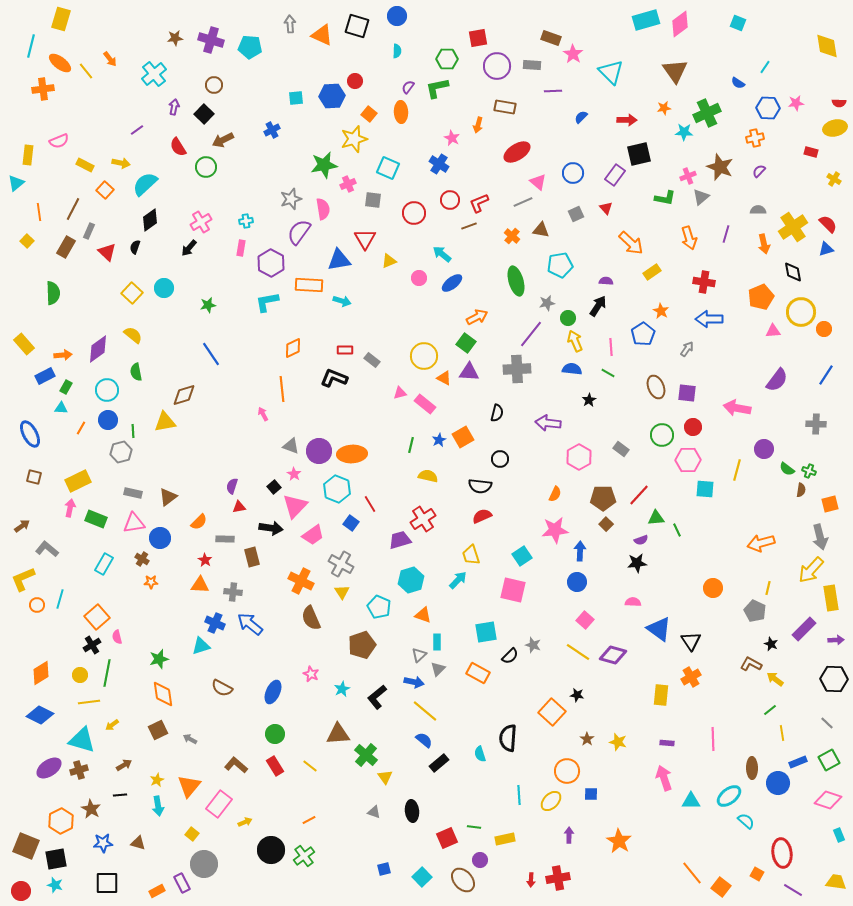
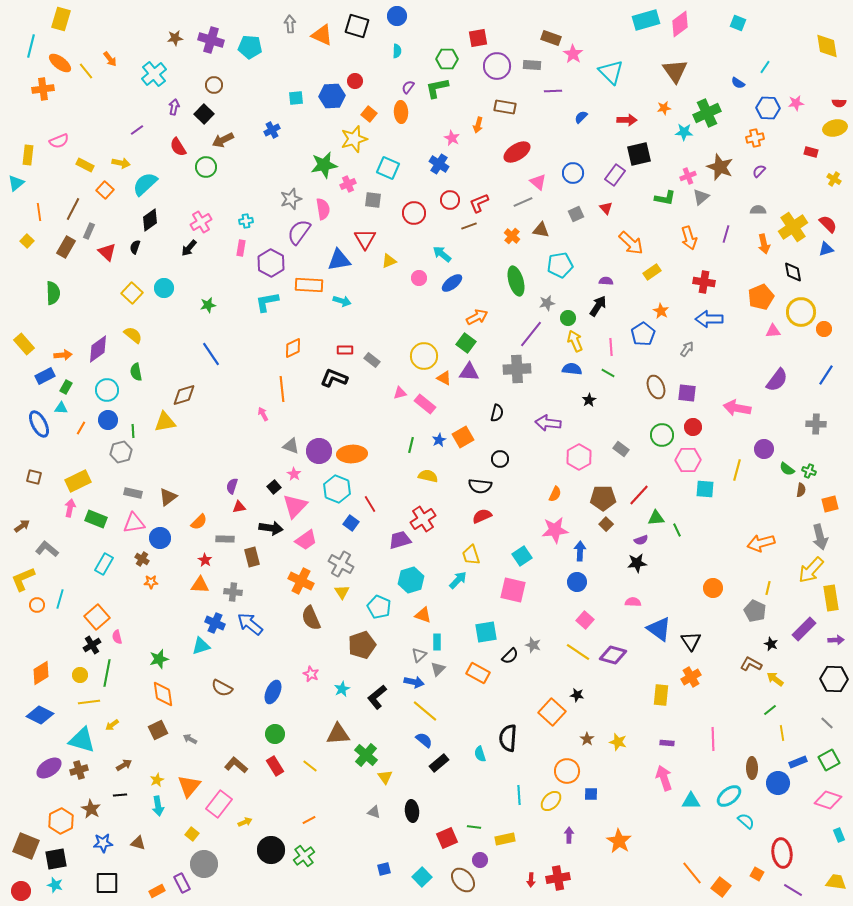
blue ellipse at (30, 434): moved 9 px right, 10 px up
pink trapezoid at (313, 535): moved 7 px left, 5 px down
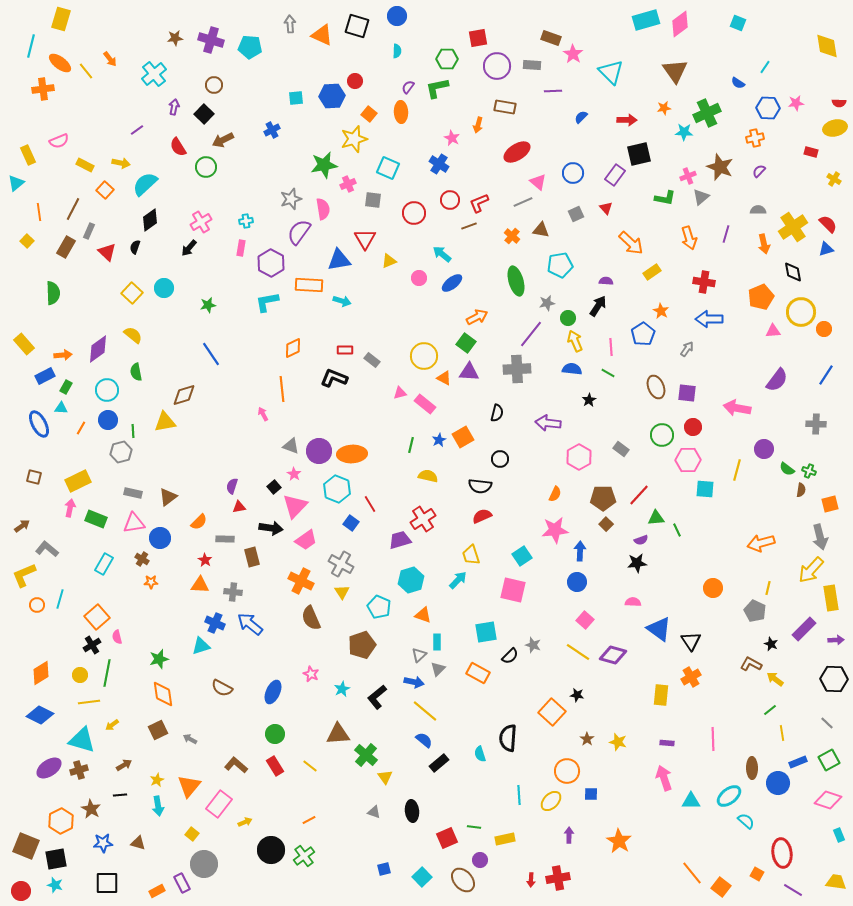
yellow rectangle at (28, 155): rotated 30 degrees counterclockwise
yellow L-shape at (23, 579): moved 1 px right, 4 px up
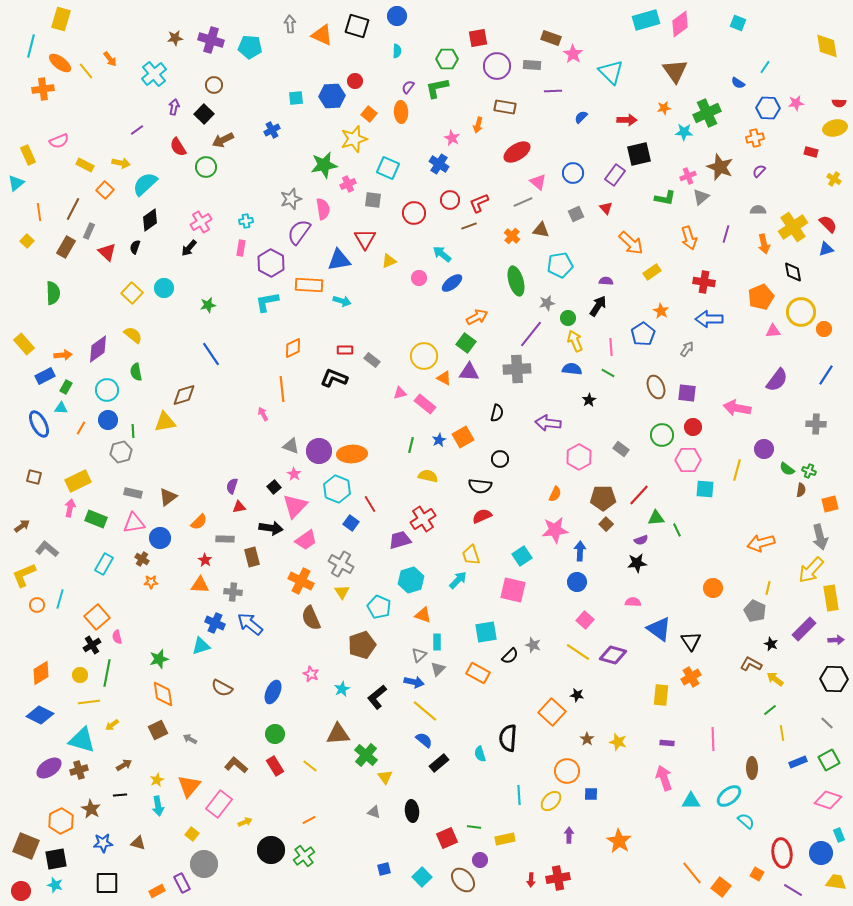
blue circle at (778, 783): moved 43 px right, 70 px down
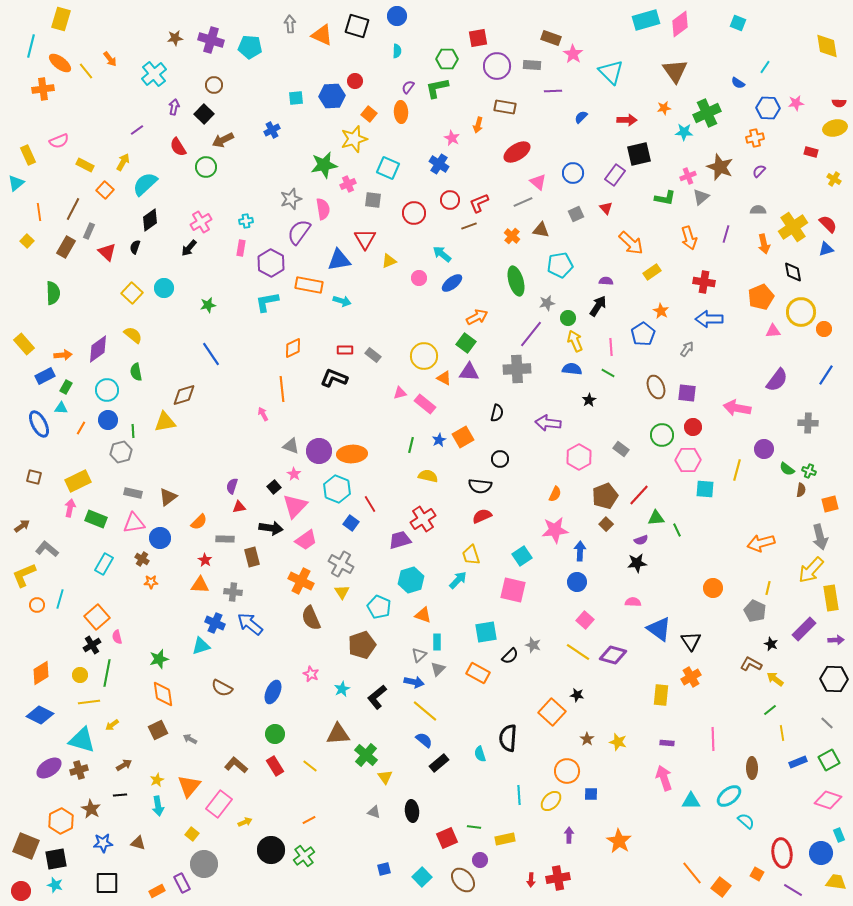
yellow arrow at (121, 163): moved 2 px right, 1 px up; rotated 72 degrees counterclockwise
orange rectangle at (309, 285): rotated 8 degrees clockwise
gray rectangle at (372, 360): moved 1 px right, 5 px up
gray cross at (816, 424): moved 8 px left, 1 px up
brown pentagon at (603, 498): moved 2 px right, 2 px up; rotated 20 degrees counterclockwise
